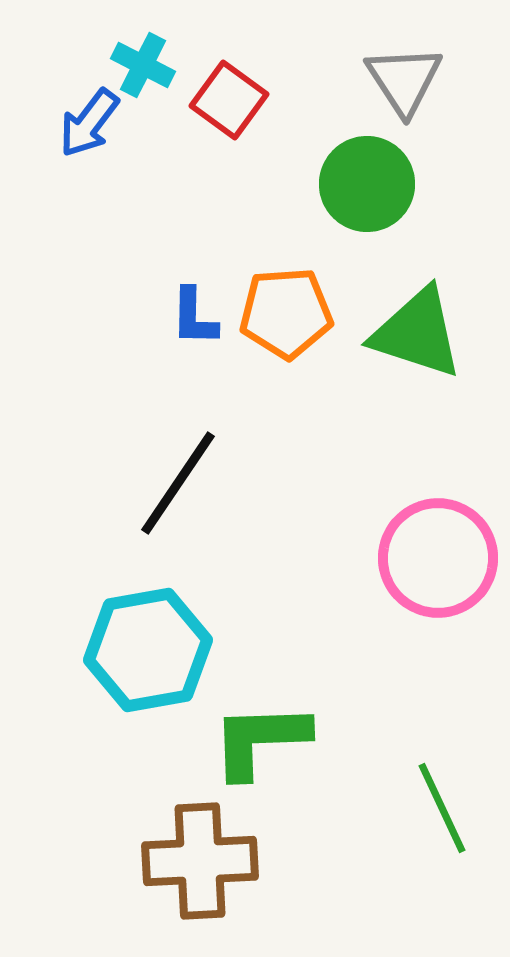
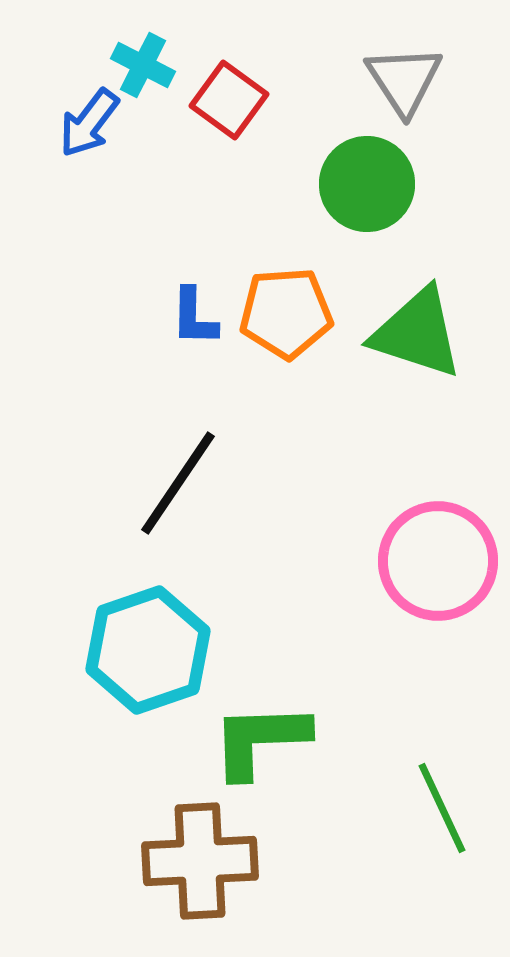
pink circle: moved 3 px down
cyan hexagon: rotated 9 degrees counterclockwise
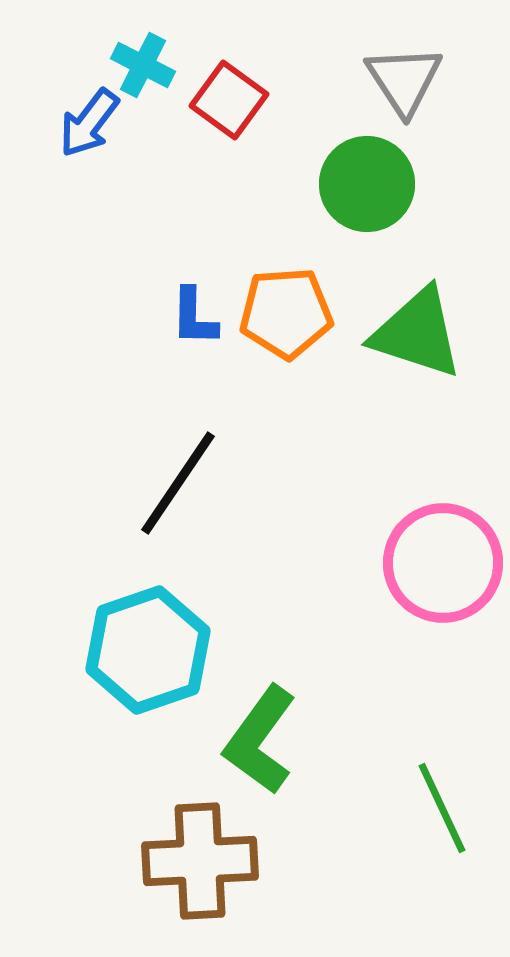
pink circle: moved 5 px right, 2 px down
green L-shape: rotated 52 degrees counterclockwise
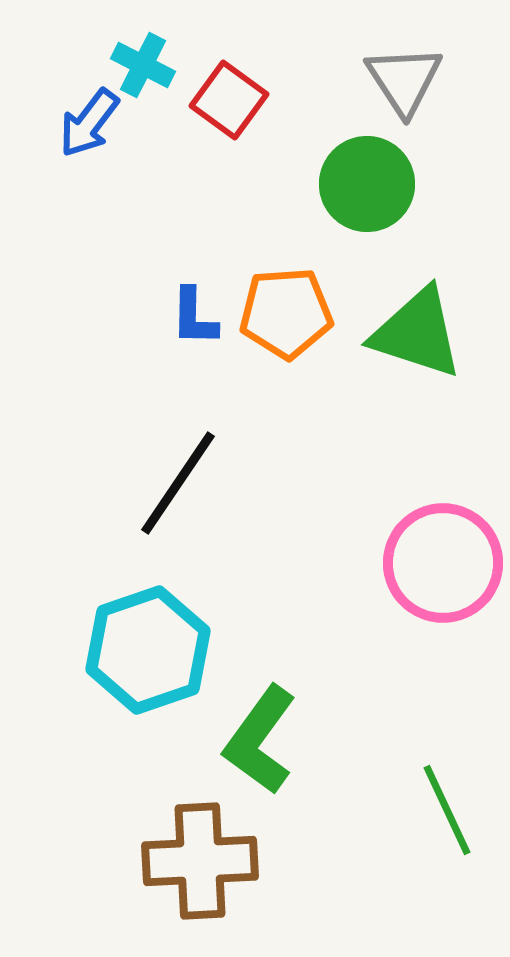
green line: moved 5 px right, 2 px down
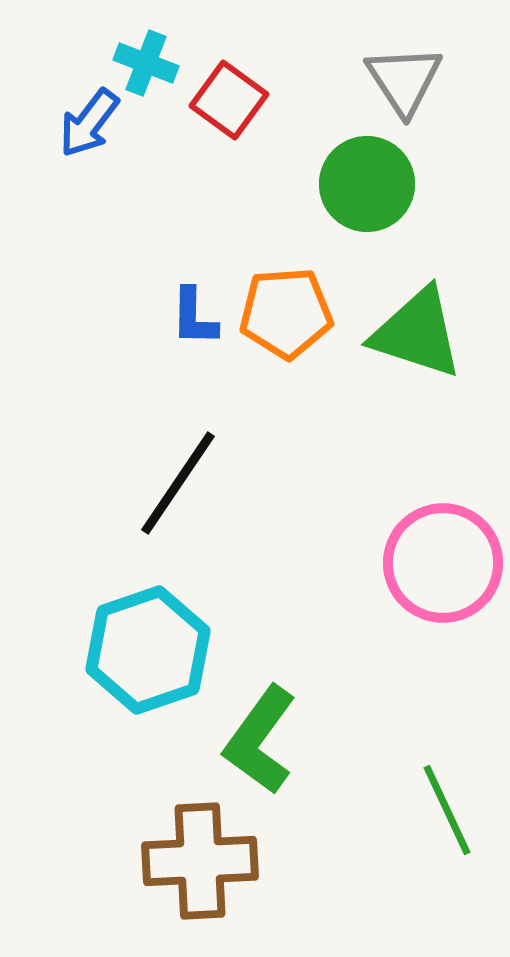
cyan cross: moved 3 px right, 2 px up; rotated 6 degrees counterclockwise
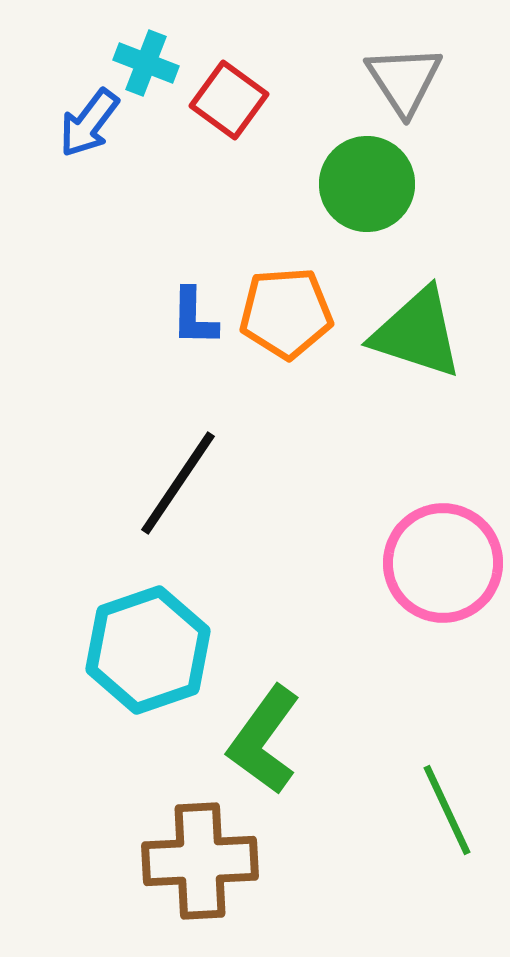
green L-shape: moved 4 px right
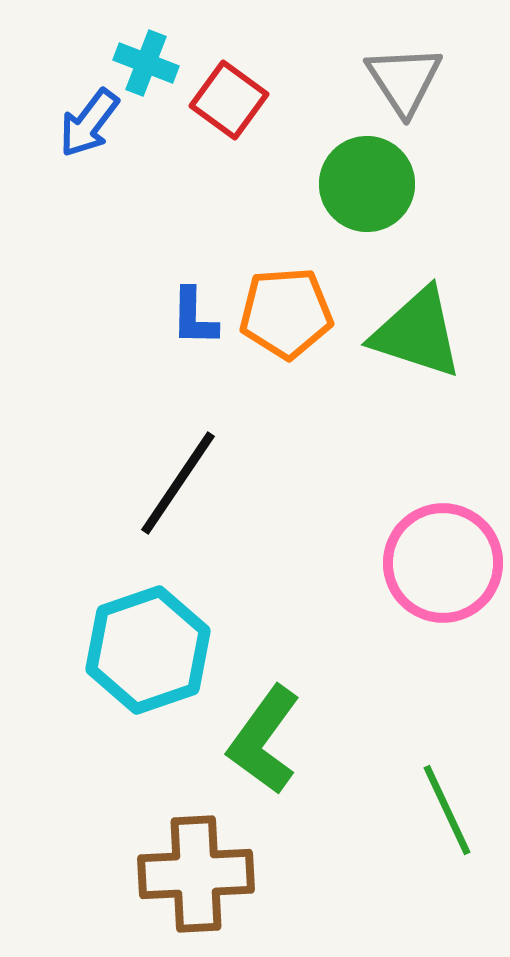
brown cross: moved 4 px left, 13 px down
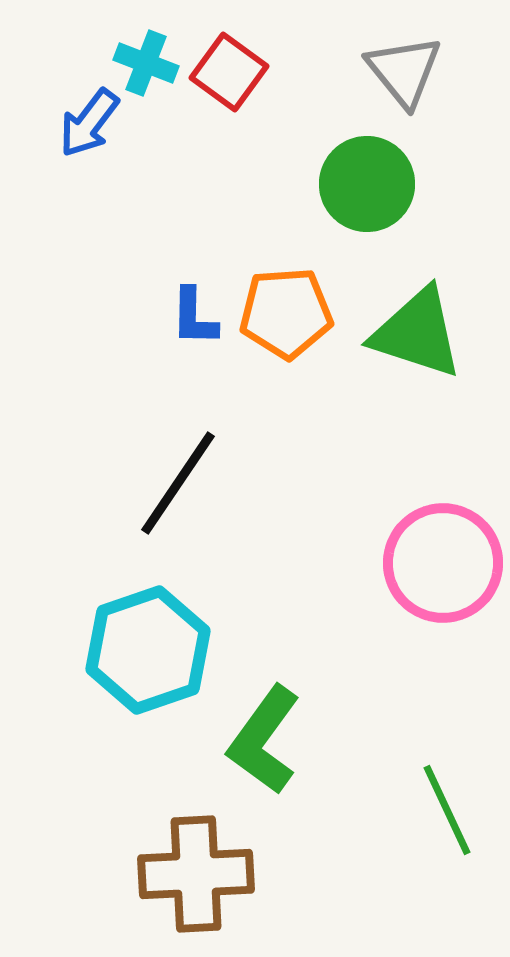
gray triangle: moved 9 px up; rotated 6 degrees counterclockwise
red square: moved 28 px up
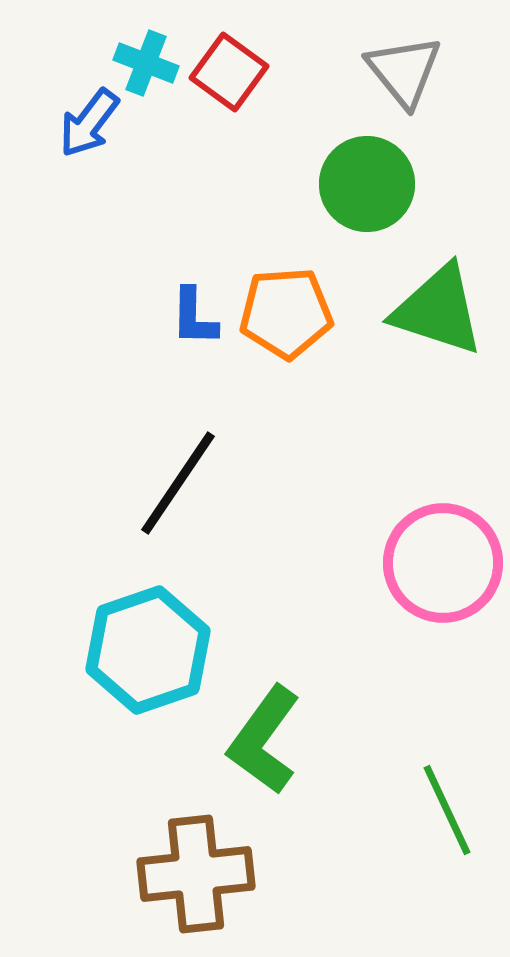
green triangle: moved 21 px right, 23 px up
brown cross: rotated 3 degrees counterclockwise
